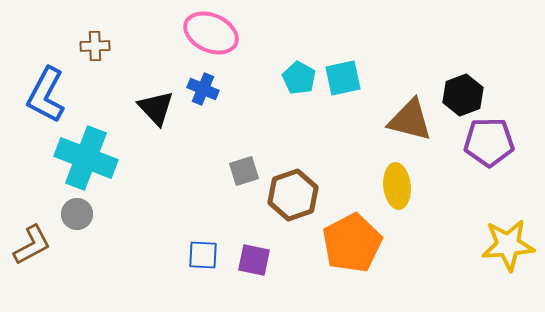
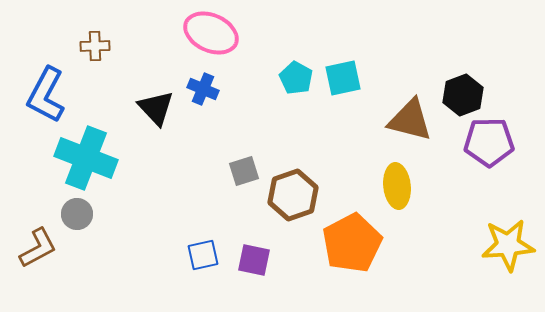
cyan pentagon: moved 3 px left
brown L-shape: moved 6 px right, 3 px down
blue square: rotated 16 degrees counterclockwise
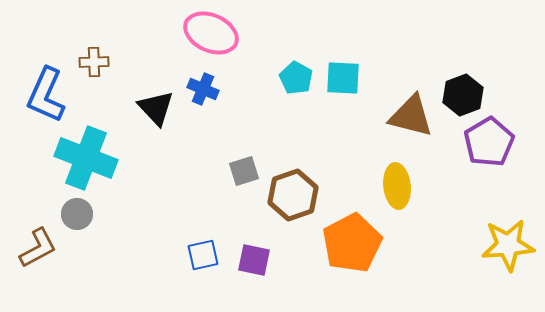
brown cross: moved 1 px left, 16 px down
cyan square: rotated 15 degrees clockwise
blue L-shape: rotated 4 degrees counterclockwise
brown triangle: moved 1 px right, 4 px up
purple pentagon: rotated 30 degrees counterclockwise
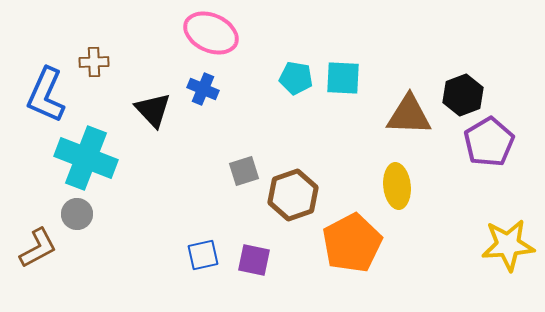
cyan pentagon: rotated 20 degrees counterclockwise
black triangle: moved 3 px left, 2 px down
brown triangle: moved 2 px left, 1 px up; rotated 12 degrees counterclockwise
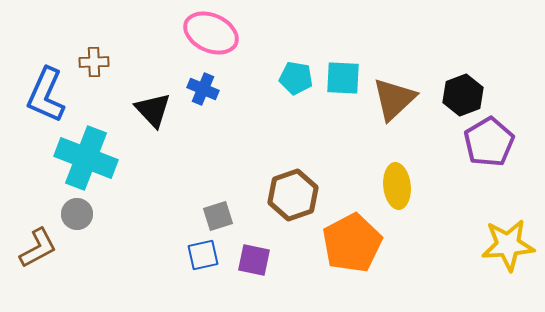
brown triangle: moved 15 px left, 16 px up; rotated 45 degrees counterclockwise
gray square: moved 26 px left, 45 px down
